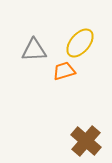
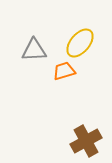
brown cross: rotated 20 degrees clockwise
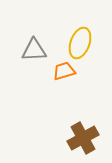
yellow ellipse: rotated 20 degrees counterclockwise
brown cross: moved 3 px left, 3 px up
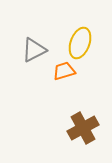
gray triangle: rotated 24 degrees counterclockwise
brown cross: moved 10 px up
